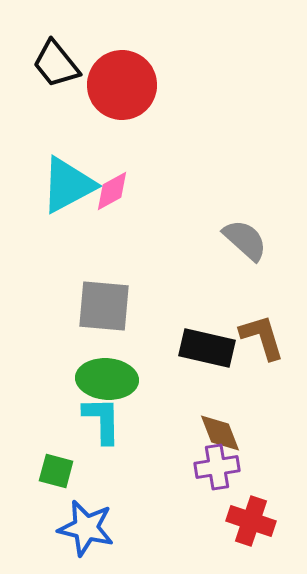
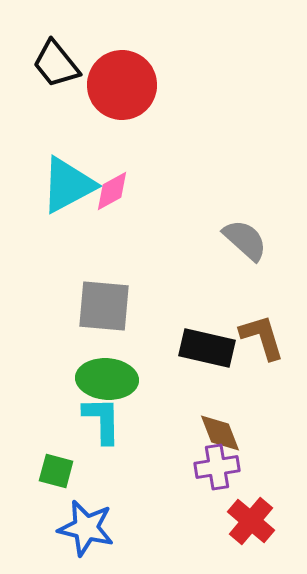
red cross: rotated 21 degrees clockwise
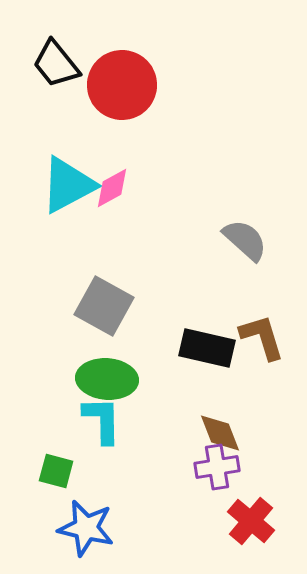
pink diamond: moved 3 px up
gray square: rotated 24 degrees clockwise
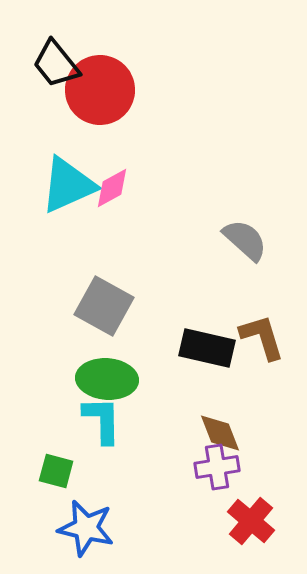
red circle: moved 22 px left, 5 px down
cyan triangle: rotated 4 degrees clockwise
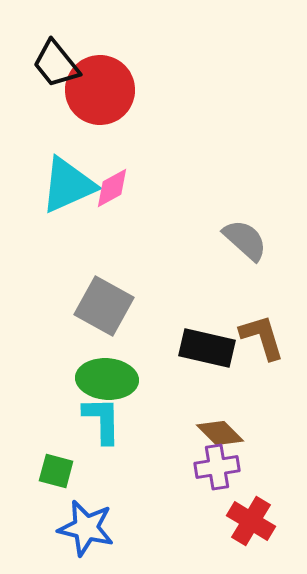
brown diamond: rotated 24 degrees counterclockwise
red cross: rotated 9 degrees counterclockwise
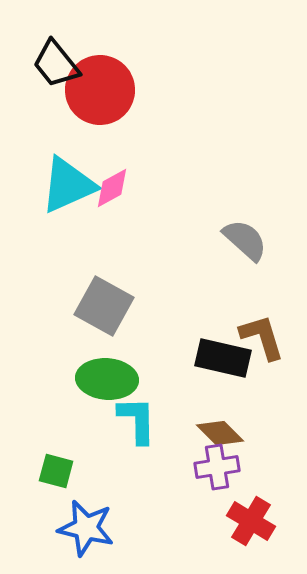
black rectangle: moved 16 px right, 10 px down
cyan L-shape: moved 35 px right
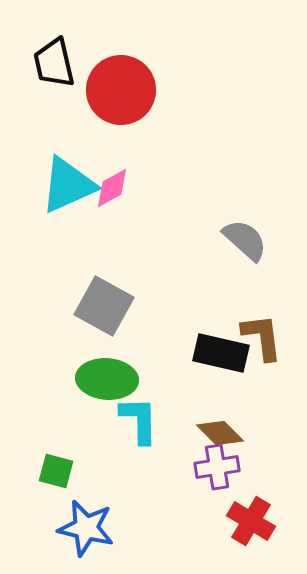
black trapezoid: moved 2 px left, 1 px up; rotated 26 degrees clockwise
red circle: moved 21 px right
brown L-shape: rotated 10 degrees clockwise
black rectangle: moved 2 px left, 5 px up
cyan L-shape: moved 2 px right
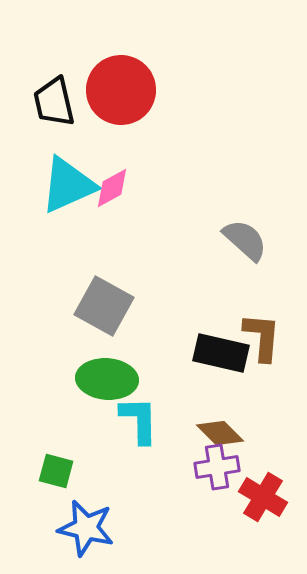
black trapezoid: moved 39 px down
brown L-shape: rotated 12 degrees clockwise
red cross: moved 12 px right, 24 px up
